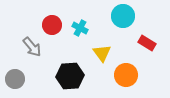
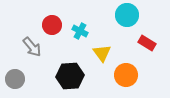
cyan circle: moved 4 px right, 1 px up
cyan cross: moved 3 px down
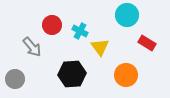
yellow triangle: moved 2 px left, 6 px up
black hexagon: moved 2 px right, 2 px up
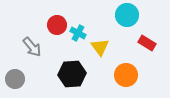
red circle: moved 5 px right
cyan cross: moved 2 px left, 2 px down
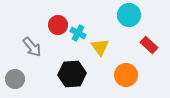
cyan circle: moved 2 px right
red circle: moved 1 px right
red rectangle: moved 2 px right, 2 px down; rotated 12 degrees clockwise
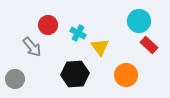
cyan circle: moved 10 px right, 6 px down
red circle: moved 10 px left
black hexagon: moved 3 px right
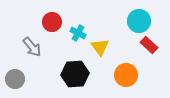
red circle: moved 4 px right, 3 px up
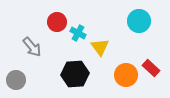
red circle: moved 5 px right
red rectangle: moved 2 px right, 23 px down
gray circle: moved 1 px right, 1 px down
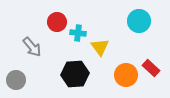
cyan cross: rotated 21 degrees counterclockwise
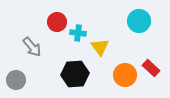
orange circle: moved 1 px left
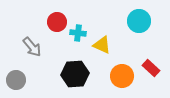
yellow triangle: moved 2 px right, 2 px up; rotated 30 degrees counterclockwise
orange circle: moved 3 px left, 1 px down
